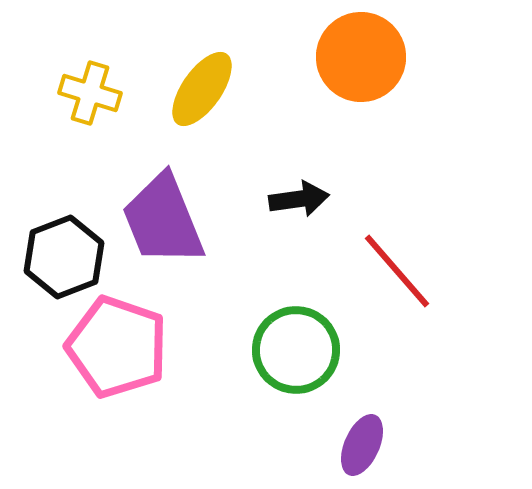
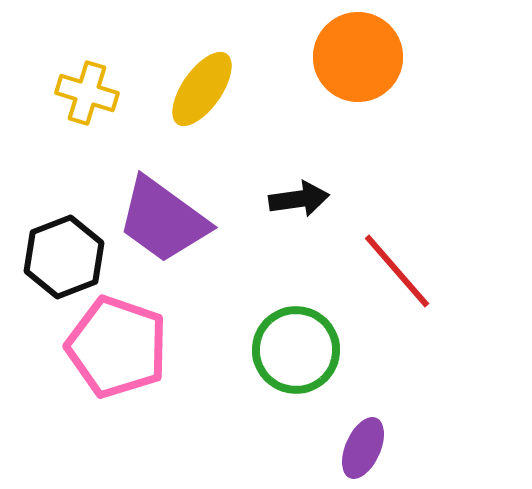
orange circle: moved 3 px left
yellow cross: moved 3 px left
purple trapezoid: rotated 32 degrees counterclockwise
purple ellipse: moved 1 px right, 3 px down
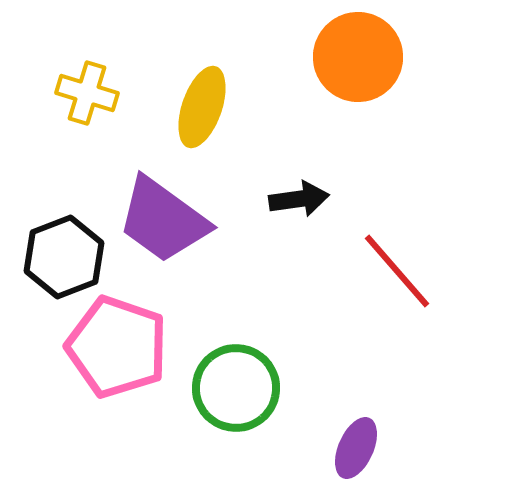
yellow ellipse: moved 18 px down; rotated 16 degrees counterclockwise
green circle: moved 60 px left, 38 px down
purple ellipse: moved 7 px left
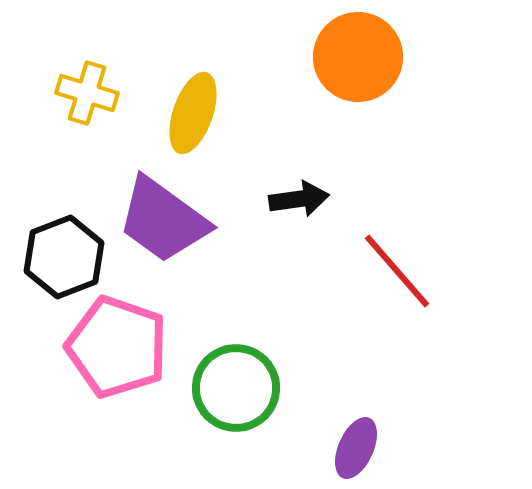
yellow ellipse: moved 9 px left, 6 px down
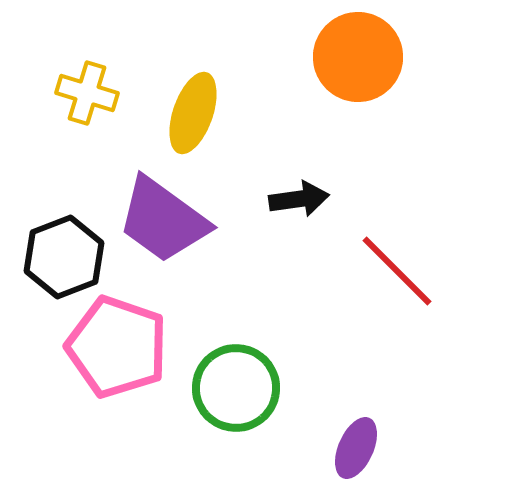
red line: rotated 4 degrees counterclockwise
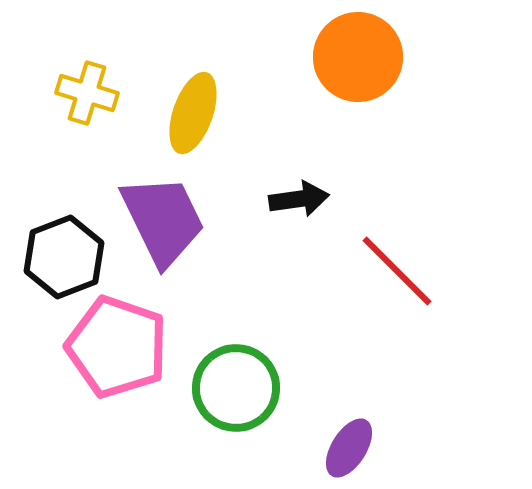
purple trapezoid: rotated 152 degrees counterclockwise
purple ellipse: moved 7 px left; rotated 8 degrees clockwise
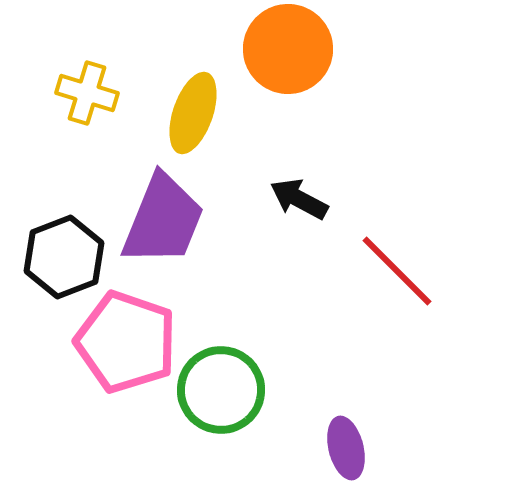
orange circle: moved 70 px left, 8 px up
black arrow: rotated 144 degrees counterclockwise
purple trapezoid: rotated 48 degrees clockwise
pink pentagon: moved 9 px right, 5 px up
green circle: moved 15 px left, 2 px down
purple ellipse: moved 3 px left; rotated 46 degrees counterclockwise
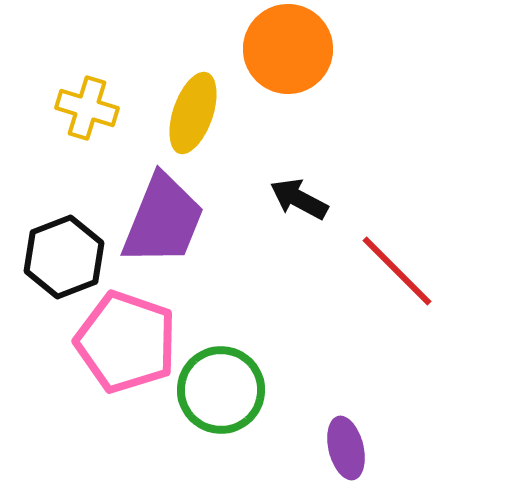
yellow cross: moved 15 px down
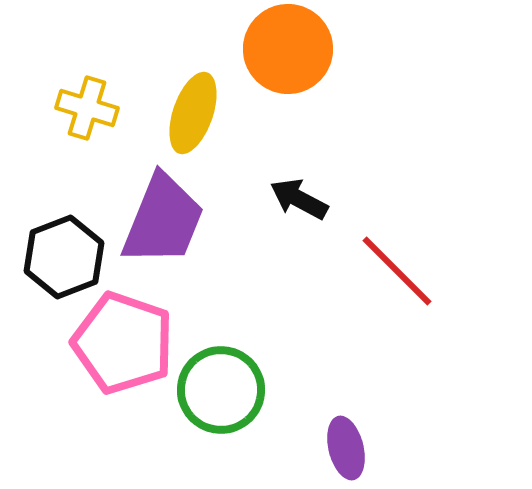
pink pentagon: moved 3 px left, 1 px down
